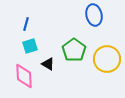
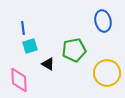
blue ellipse: moved 9 px right, 6 px down
blue line: moved 3 px left, 4 px down; rotated 24 degrees counterclockwise
green pentagon: rotated 25 degrees clockwise
yellow circle: moved 14 px down
pink diamond: moved 5 px left, 4 px down
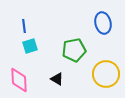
blue ellipse: moved 2 px down
blue line: moved 1 px right, 2 px up
black triangle: moved 9 px right, 15 px down
yellow circle: moved 1 px left, 1 px down
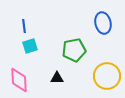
yellow circle: moved 1 px right, 2 px down
black triangle: moved 1 px up; rotated 32 degrees counterclockwise
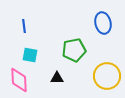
cyan square: moved 9 px down; rotated 28 degrees clockwise
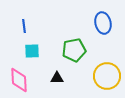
cyan square: moved 2 px right, 4 px up; rotated 14 degrees counterclockwise
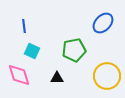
blue ellipse: rotated 55 degrees clockwise
cyan square: rotated 28 degrees clockwise
pink diamond: moved 5 px up; rotated 15 degrees counterclockwise
